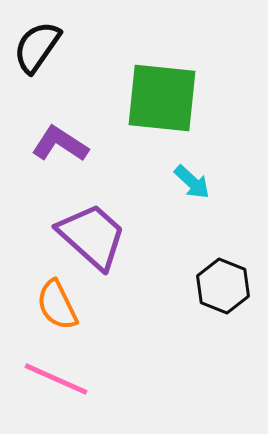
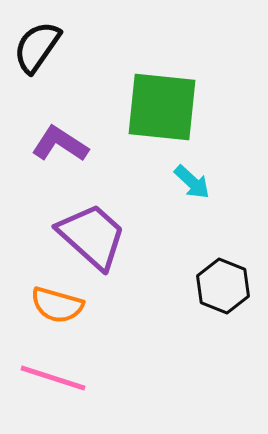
green square: moved 9 px down
orange semicircle: rotated 48 degrees counterclockwise
pink line: moved 3 px left, 1 px up; rotated 6 degrees counterclockwise
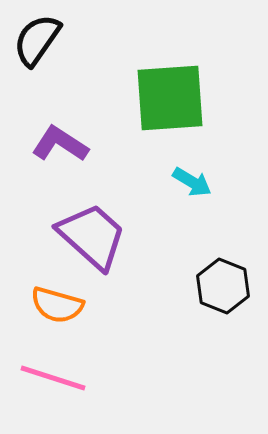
black semicircle: moved 7 px up
green square: moved 8 px right, 9 px up; rotated 10 degrees counterclockwise
cyan arrow: rotated 12 degrees counterclockwise
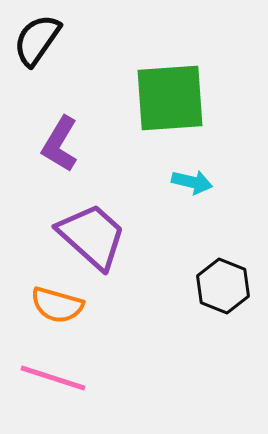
purple L-shape: rotated 92 degrees counterclockwise
cyan arrow: rotated 18 degrees counterclockwise
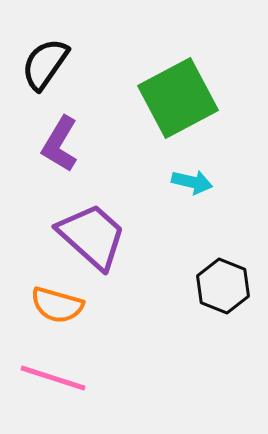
black semicircle: moved 8 px right, 24 px down
green square: moved 8 px right; rotated 24 degrees counterclockwise
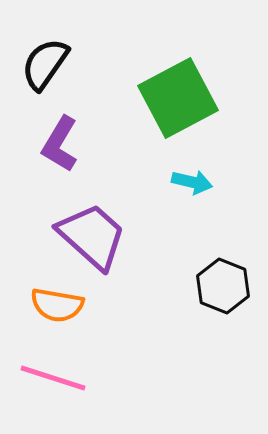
orange semicircle: rotated 6 degrees counterclockwise
